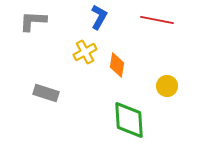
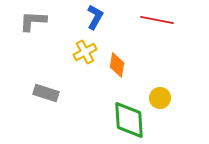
blue L-shape: moved 4 px left
yellow circle: moved 7 px left, 12 px down
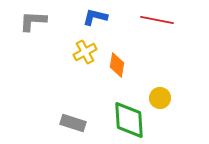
blue L-shape: rotated 105 degrees counterclockwise
gray rectangle: moved 27 px right, 30 px down
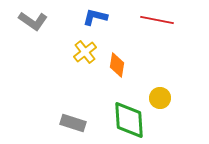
gray L-shape: rotated 148 degrees counterclockwise
yellow cross: rotated 10 degrees counterclockwise
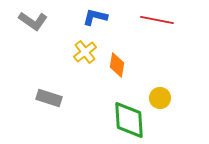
gray rectangle: moved 24 px left, 25 px up
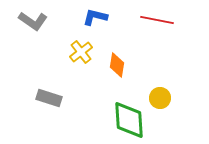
yellow cross: moved 4 px left
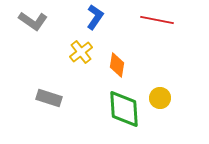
blue L-shape: rotated 110 degrees clockwise
green diamond: moved 5 px left, 11 px up
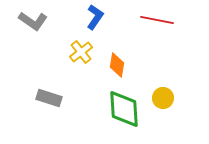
yellow circle: moved 3 px right
